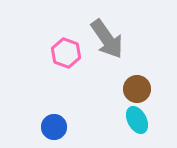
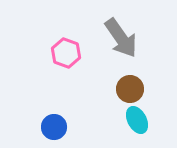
gray arrow: moved 14 px right, 1 px up
brown circle: moved 7 px left
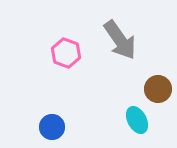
gray arrow: moved 1 px left, 2 px down
brown circle: moved 28 px right
blue circle: moved 2 px left
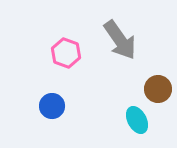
blue circle: moved 21 px up
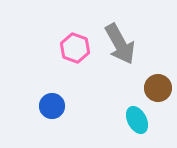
gray arrow: moved 4 px down; rotated 6 degrees clockwise
pink hexagon: moved 9 px right, 5 px up
brown circle: moved 1 px up
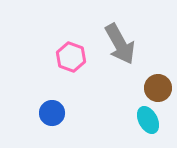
pink hexagon: moved 4 px left, 9 px down
blue circle: moved 7 px down
cyan ellipse: moved 11 px right
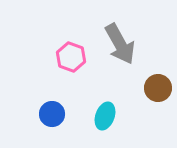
blue circle: moved 1 px down
cyan ellipse: moved 43 px left, 4 px up; rotated 48 degrees clockwise
